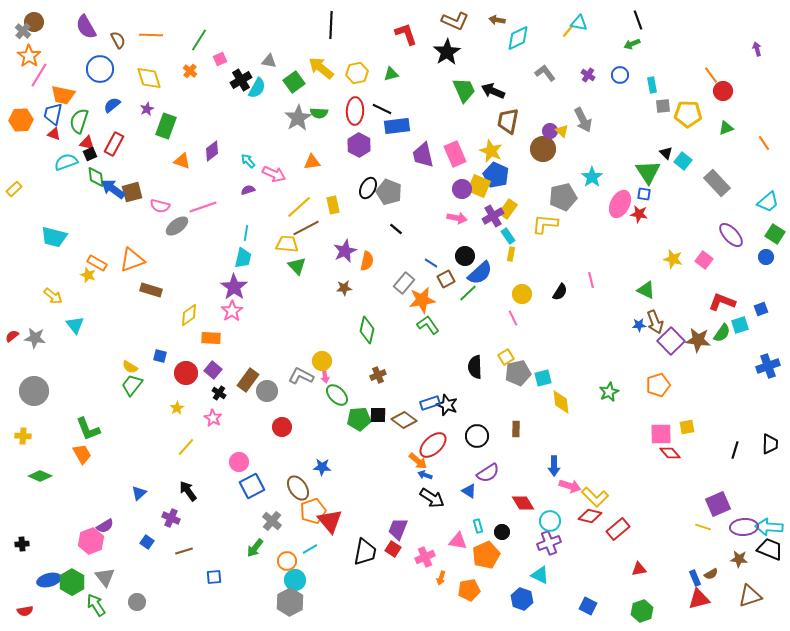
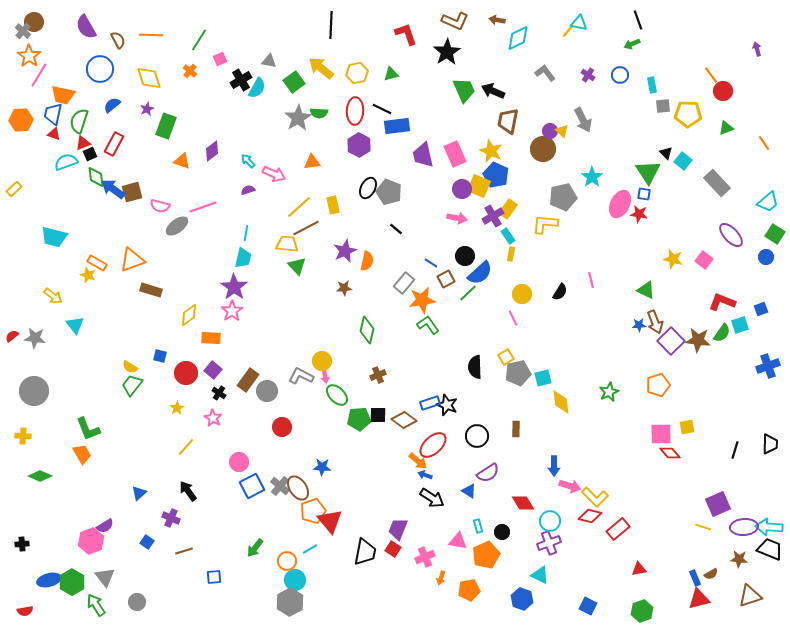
red triangle at (87, 143): moved 4 px left; rotated 35 degrees counterclockwise
gray cross at (272, 521): moved 8 px right, 35 px up
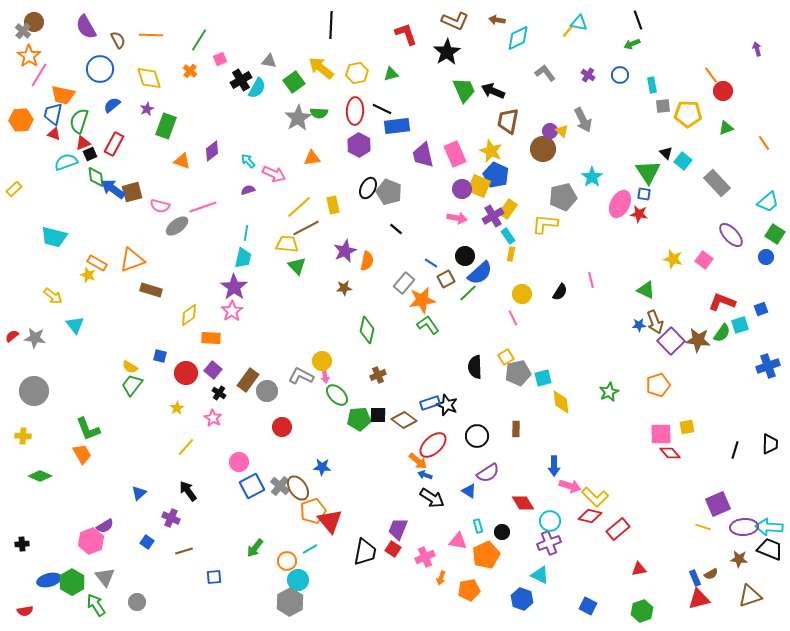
orange triangle at (312, 162): moved 4 px up
cyan circle at (295, 580): moved 3 px right
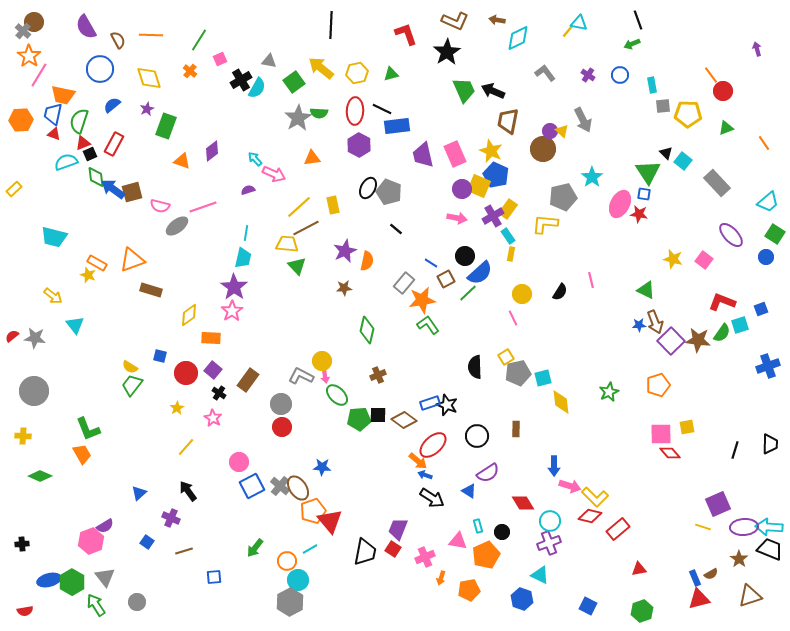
cyan arrow at (248, 161): moved 7 px right, 2 px up
gray circle at (267, 391): moved 14 px right, 13 px down
brown star at (739, 559): rotated 30 degrees clockwise
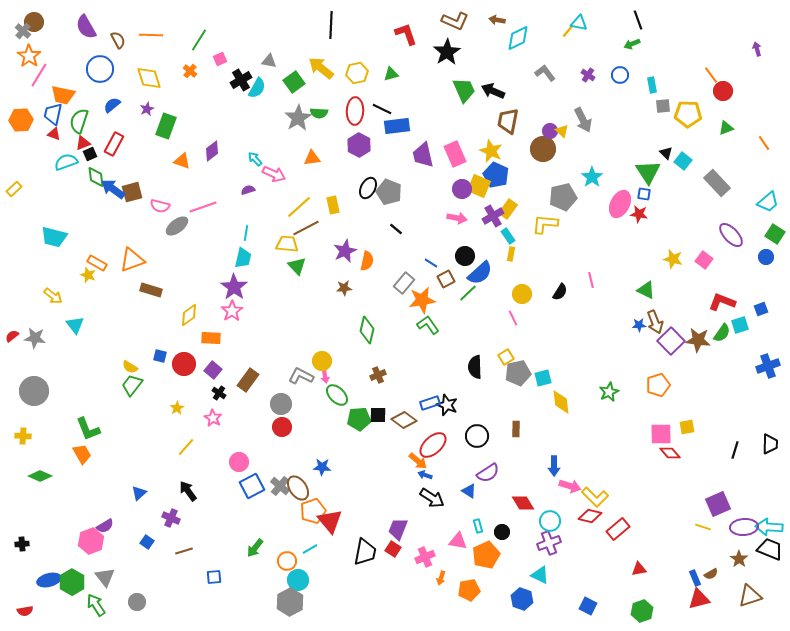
red circle at (186, 373): moved 2 px left, 9 px up
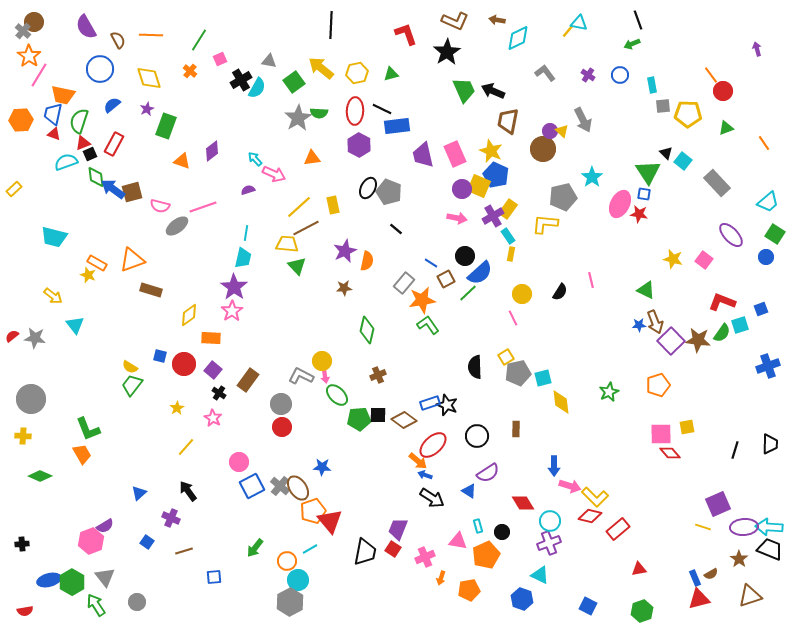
gray circle at (34, 391): moved 3 px left, 8 px down
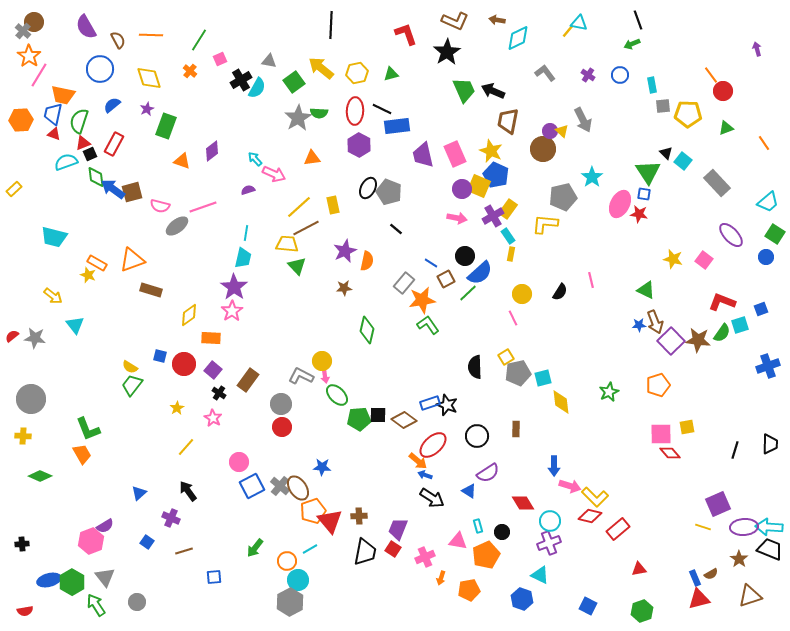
brown cross at (378, 375): moved 19 px left, 141 px down; rotated 21 degrees clockwise
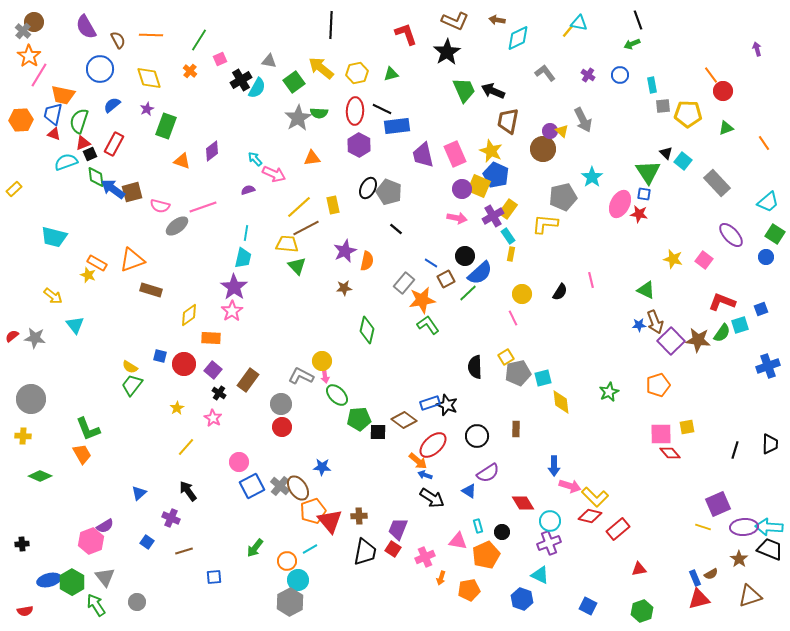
black square at (378, 415): moved 17 px down
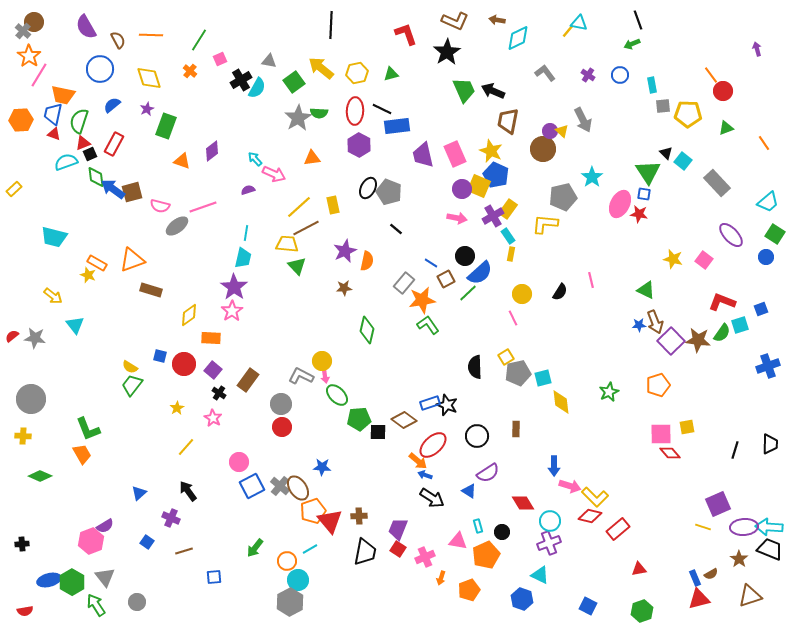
red square at (393, 549): moved 5 px right
orange pentagon at (469, 590): rotated 10 degrees counterclockwise
